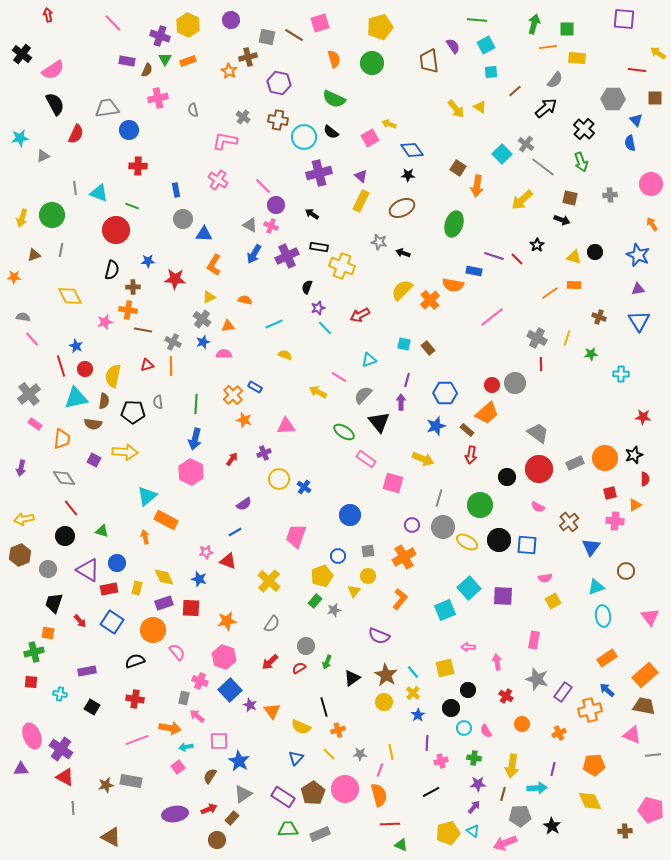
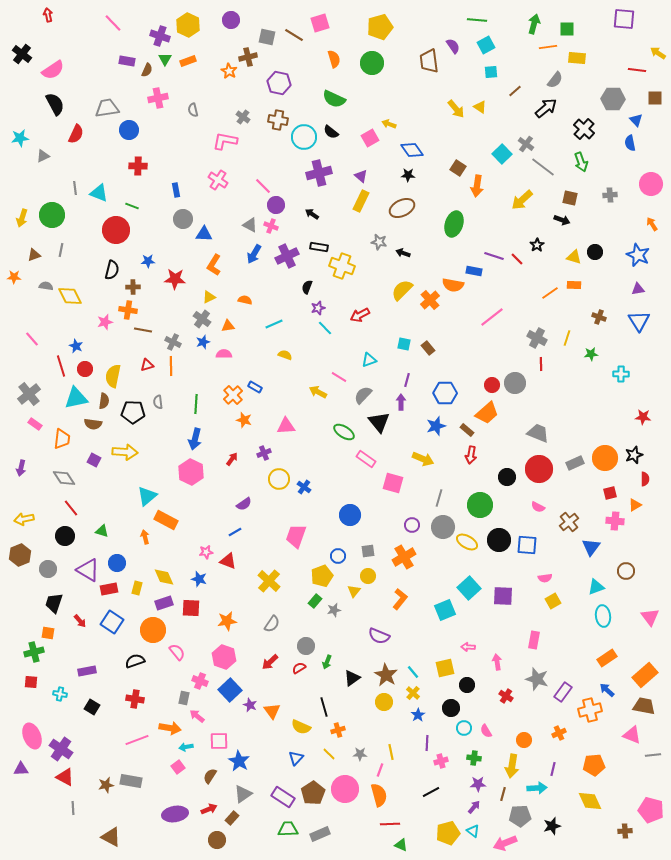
gray semicircle at (23, 317): moved 23 px right, 31 px up
gray trapezoid at (538, 433): rotated 15 degrees counterclockwise
black circle at (468, 690): moved 1 px left, 5 px up
orange circle at (522, 724): moved 2 px right, 16 px down
black star at (552, 826): rotated 24 degrees clockwise
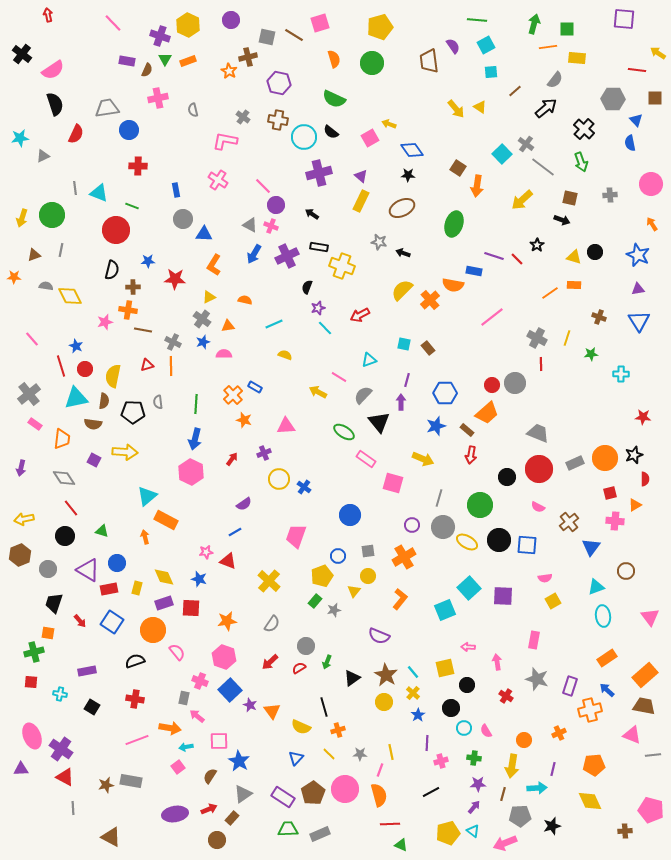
black semicircle at (55, 104): rotated 10 degrees clockwise
purple rectangle at (563, 692): moved 7 px right, 6 px up; rotated 18 degrees counterclockwise
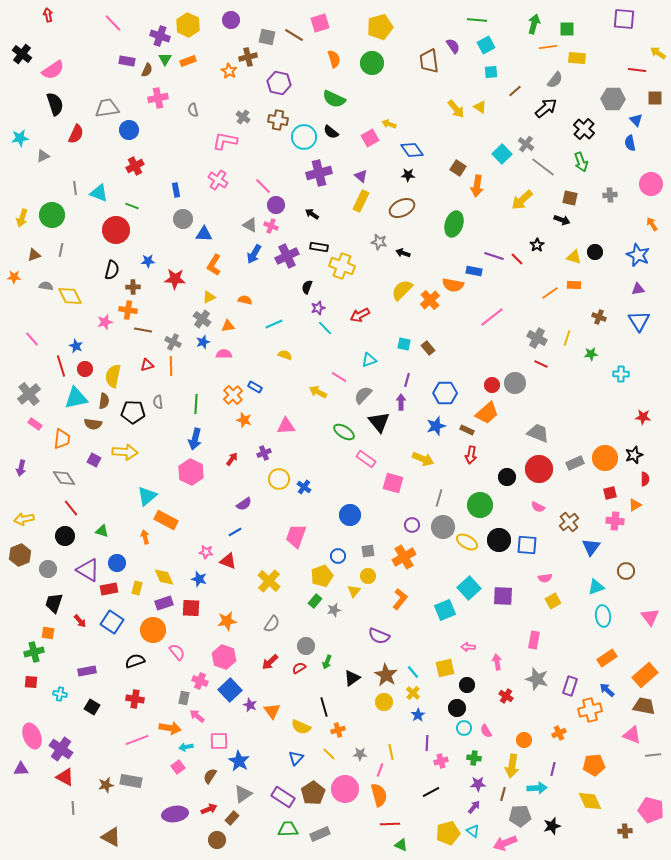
red cross at (138, 166): moved 3 px left; rotated 30 degrees counterclockwise
red line at (541, 364): rotated 64 degrees counterclockwise
brown rectangle at (467, 430): rotated 16 degrees counterclockwise
pink star at (206, 552): rotated 16 degrees clockwise
black circle at (451, 708): moved 6 px right
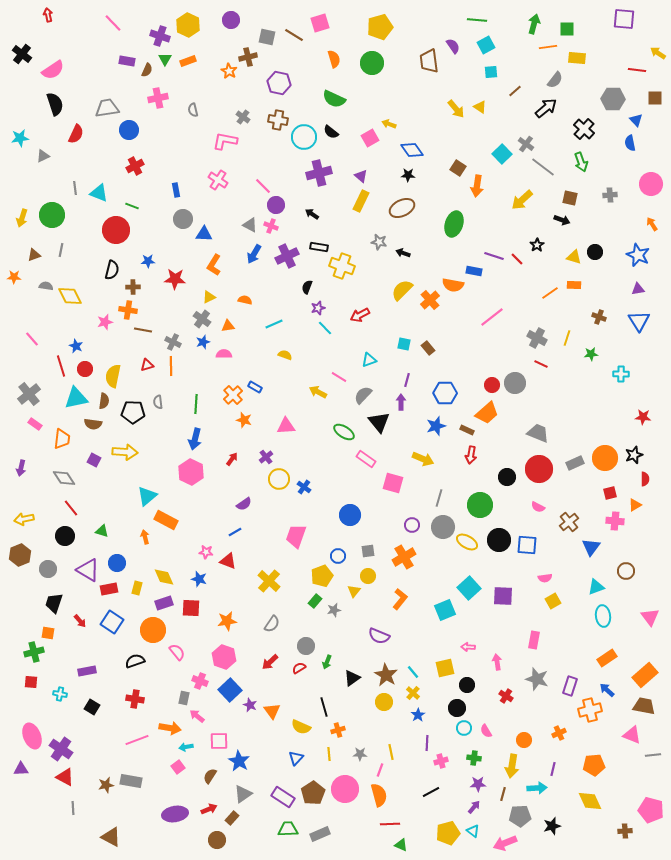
purple cross at (264, 453): moved 2 px right, 4 px down; rotated 16 degrees counterclockwise
yellow line at (329, 754): rotated 40 degrees clockwise
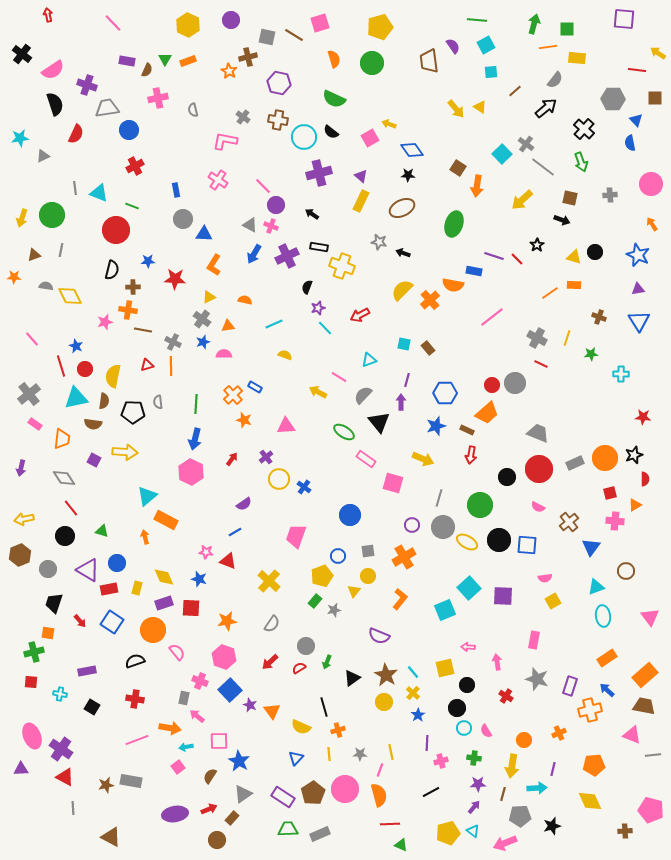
purple cross at (160, 36): moved 73 px left, 49 px down
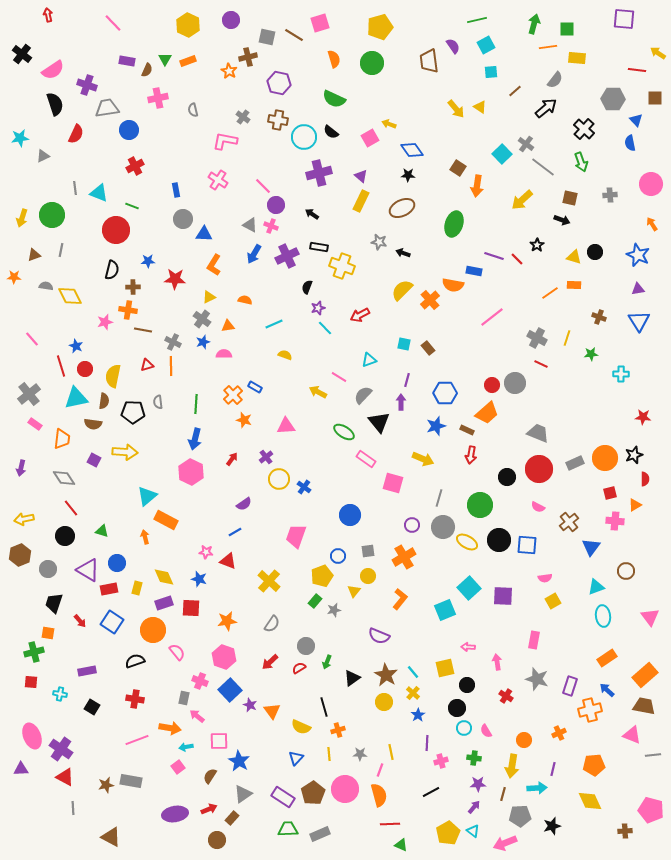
green line at (477, 20): rotated 18 degrees counterclockwise
yellow pentagon at (448, 833): rotated 15 degrees counterclockwise
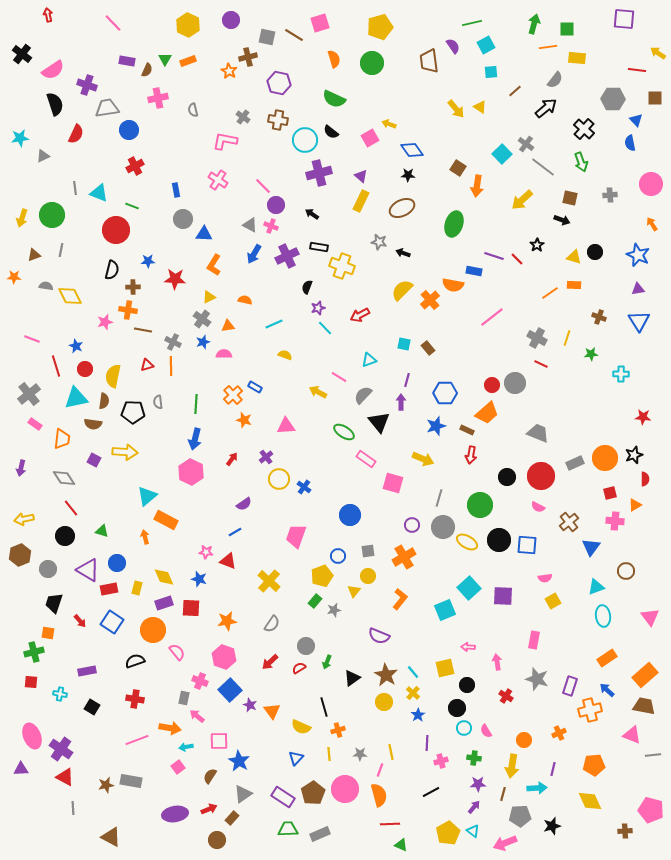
green line at (477, 20): moved 5 px left, 3 px down
cyan circle at (304, 137): moved 1 px right, 3 px down
pink line at (32, 339): rotated 28 degrees counterclockwise
red line at (61, 366): moved 5 px left
red circle at (539, 469): moved 2 px right, 7 px down
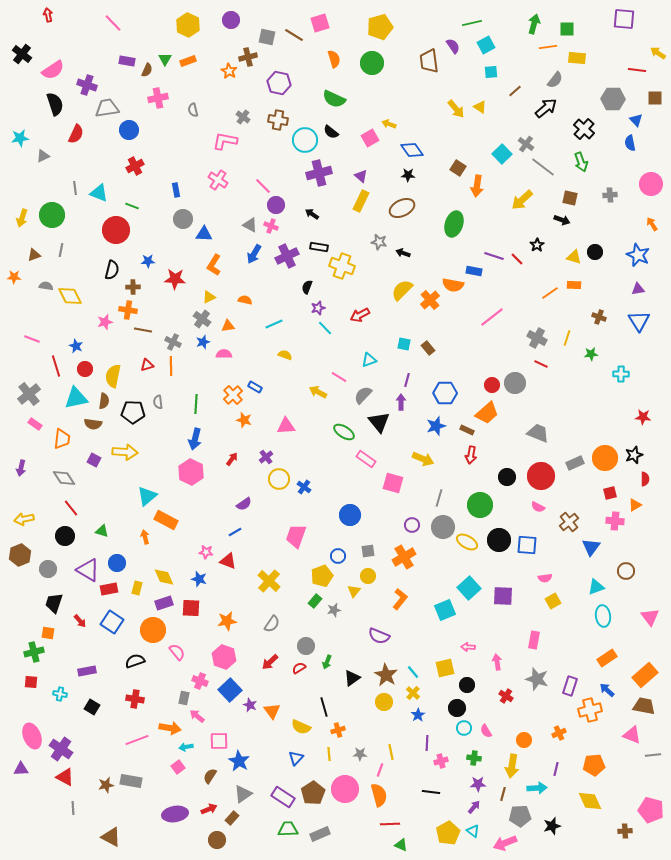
purple line at (553, 769): moved 3 px right
black line at (431, 792): rotated 36 degrees clockwise
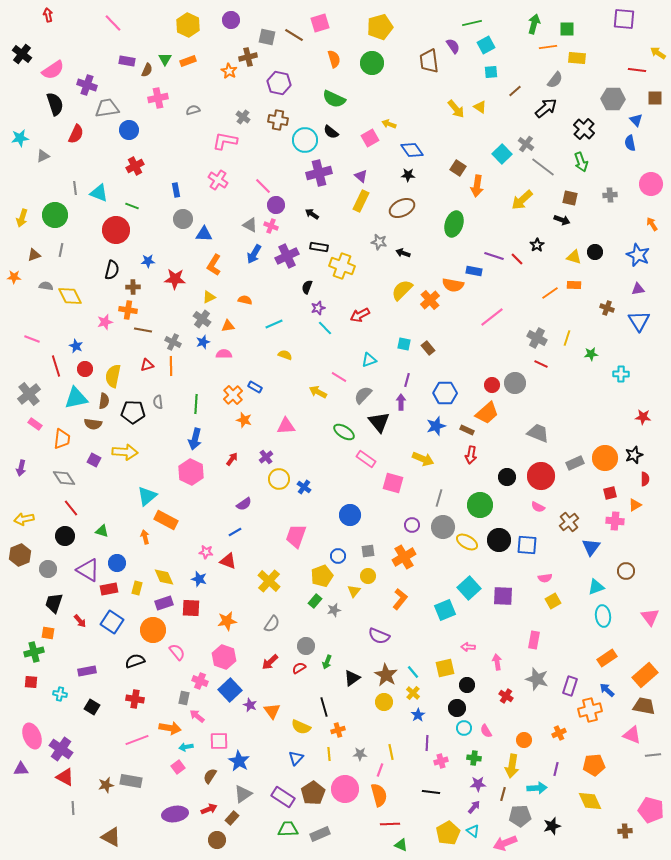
gray semicircle at (193, 110): rotated 88 degrees clockwise
green circle at (52, 215): moved 3 px right
brown cross at (599, 317): moved 8 px right, 9 px up
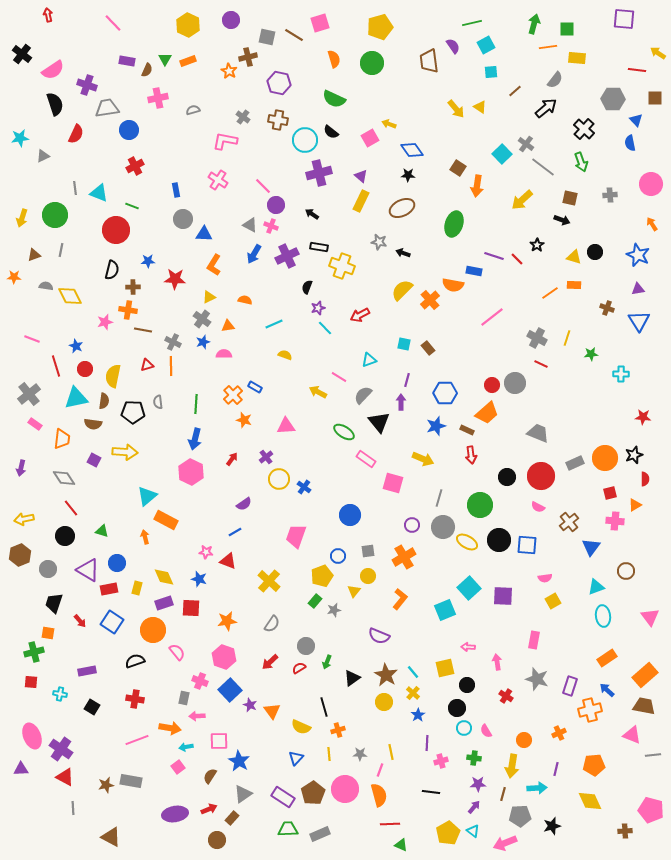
red arrow at (471, 455): rotated 18 degrees counterclockwise
pink arrow at (197, 716): rotated 42 degrees counterclockwise
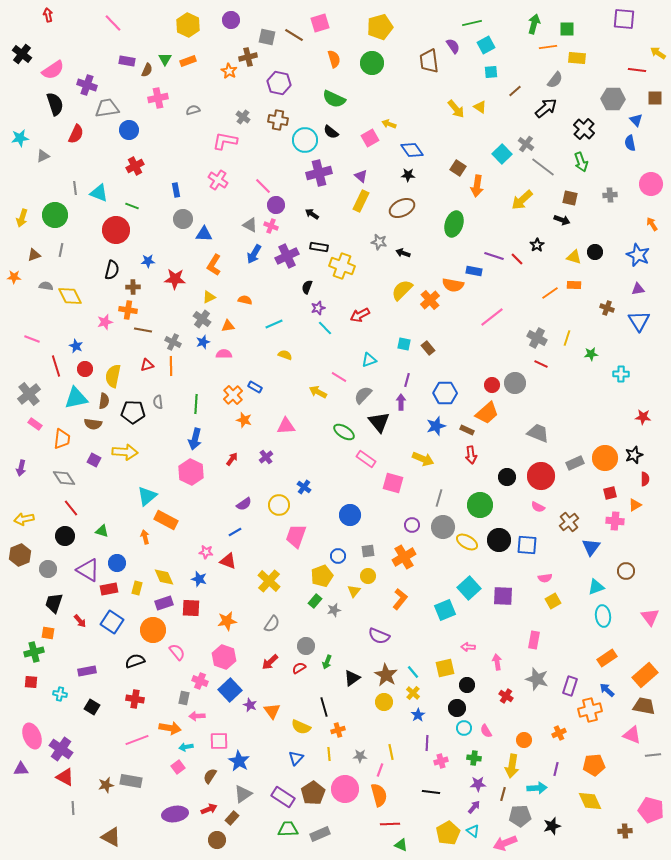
yellow circle at (279, 479): moved 26 px down
gray star at (360, 754): moved 2 px down
